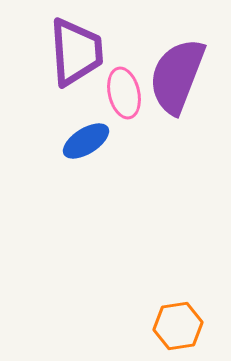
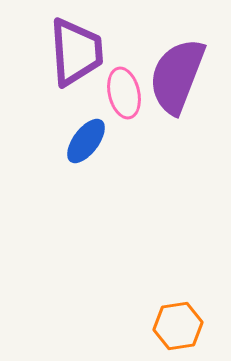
blue ellipse: rotated 21 degrees counterclockwise
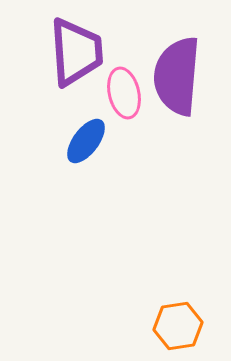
purple semicircle: rotated 16 degrees counterclockwise
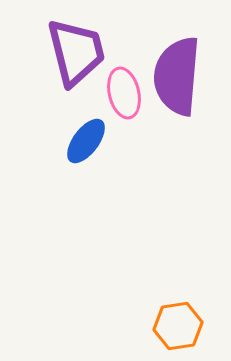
purple trapezoid: rotated 10 degrees counterclockwise
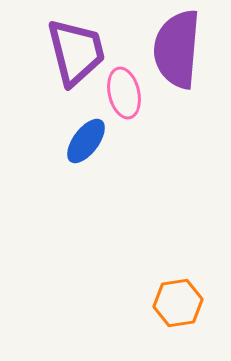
purple semicircle: moved 27 px up
orange hexagon: moved 23 px up
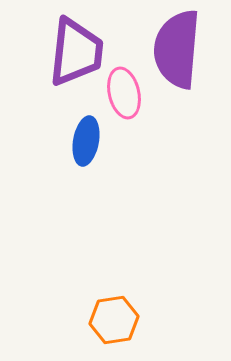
purple trapezoid: rotated 20 degrees clockwise
blue ellipse: rotated 27 degrees counterclockwise
orange hexagon: moved 64 px left, 17 px down
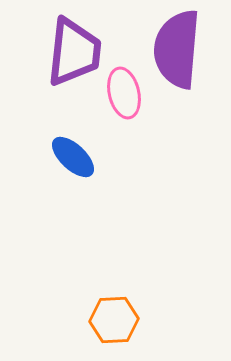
purple trapezoid: moved 2 px left
blue ellipse: moved 13 px left, 16 px down; rotated 57 degrees counterclockwise
orange hexagon: rotated 6 degrees clockwise
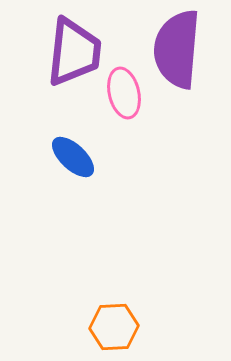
orange hexagon: moved 7 px down
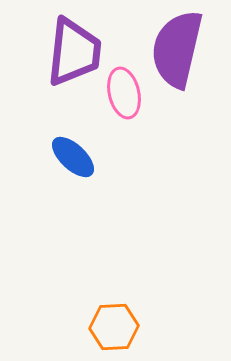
purple semicircle: rotated 8 degrees clockwise
